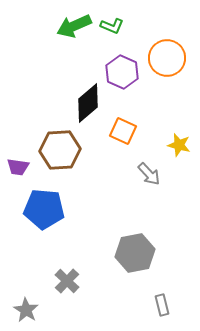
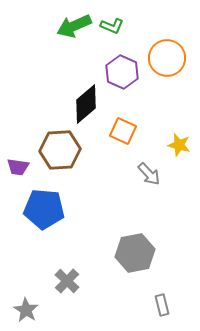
black diamond: moved 2 px left, 1 px down
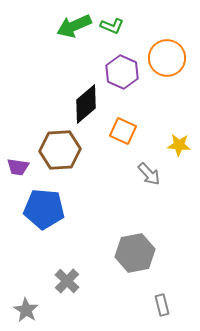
yellow star: rotated 10 degrees counterclockwise
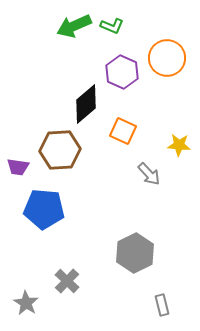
gray hexagon: rotated 15 degrees counterclockwise
gray star: moved 7 px up
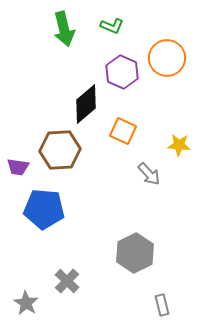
green arrow: moved 10 px left, 3 px down; rotated 80 degrees counterclockwise
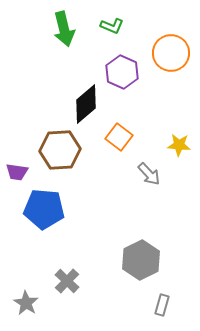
orange circle: moved 4 px right, 5 px up
orange square: moved 4 px left, 6 px down; rotated 12 degrees clockwise
purple trapezoid: moved 1 px left, 5 px down
gray hexagon: moved 6 px right, 7 px down
gray rectangle: rotated 30 degrees clockwise
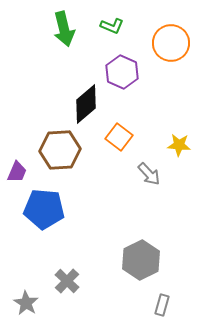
orange circle: moved 10 px up
purple trapezoid: rotated 75 degrees counterclockwise
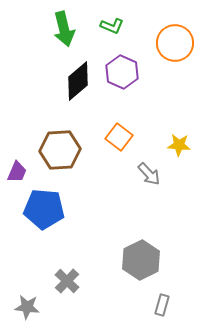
orange circle: moved 4 px right
black diamond: moved 8 px left, 23 px up
gray star: moved 1 px right, 4 px down; rotated 25 degrees counterclockwise
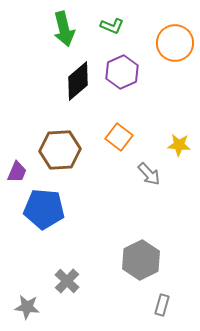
purple hexagon: rotated 12 degrees clockwise
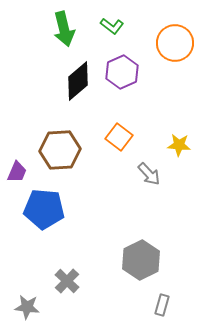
green L-shape: rotated 15 degrees clockwise
